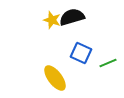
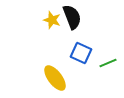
black semicircle: rotated 85 degrees clockwise
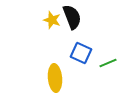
yellow ellipse: rotated 32 degrees clockwise
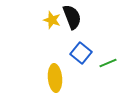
blue square: rotated 15 degrees clockwise
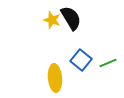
black semicircle: moved 1 px left, 1 px down; rotated 10 degrees counterclockwise
blue square: moved 7 px down
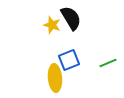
yellow star: moved 5 px down
blue square: moved 12 px left; rotated 30 degrees clockwise
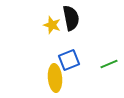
black semicircle: rotated 20 degrees clockwise
green line: moved 1 px right, 1 px down
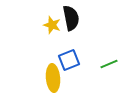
yellow ellipse: moved 2 px left
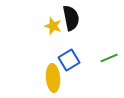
yellow star: moved 1 px right, 1 px down
blue square: rotated 10 degrees counterclockwise
green line: moved 6 px up
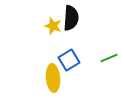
black semicircle: rotated 15 degrees clockwise
